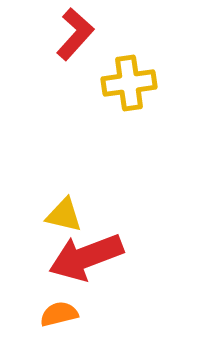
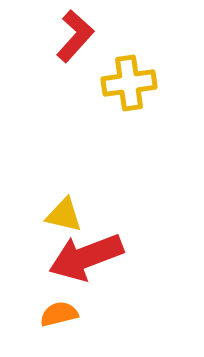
red L-shape: moved 2 px down
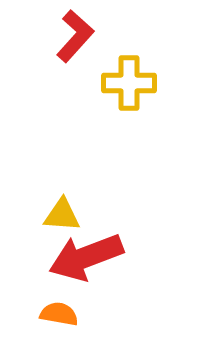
yellow cross: rotated 8 degrees clockwise
yellow triangle: moved 2 px left; rotated 9 degrees counterclockwise
orange semicircle: rotated 24 degrees clockwise
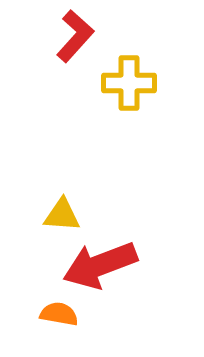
red arrow: moved 14 px right, 8 px down
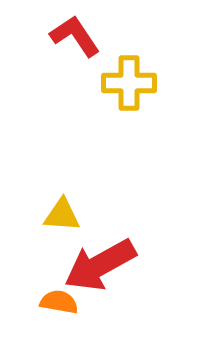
red L-shape: rotated 76 degrees counterclockwise
red arrow: rotated 8 degrees counterclockwise
orange semicircle: moved 12 px up
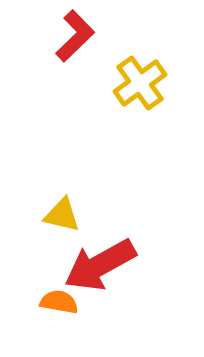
red L-shape: rotated 80 degrees clockwise
yellow cross: moved 11 px right; rotated 36 degrees counterclockwise
yellow triangle: rotated 9 degrees clockwise
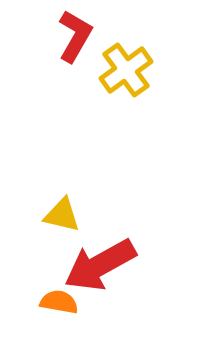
red L-shape: rotated 16 degrees counterclockwise
yellow cross: moved 14 px left, 13 px up
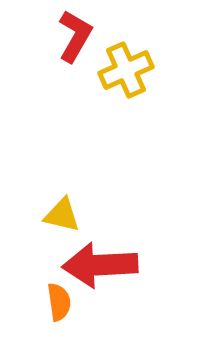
yellow cross: rotated 12 degrees clockwise
red arrow: rotated 26 degrees clockwise
orange semicircle: rotated 72 degrees clockwise
